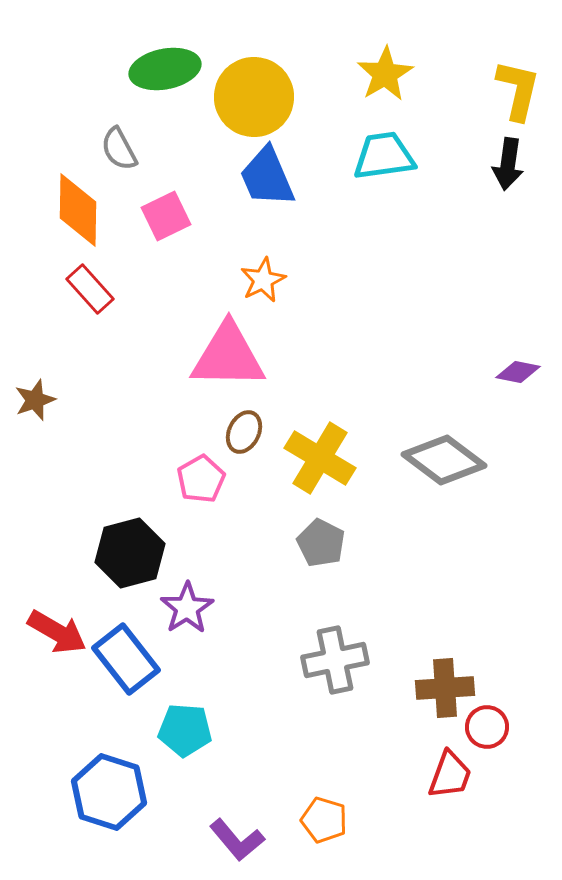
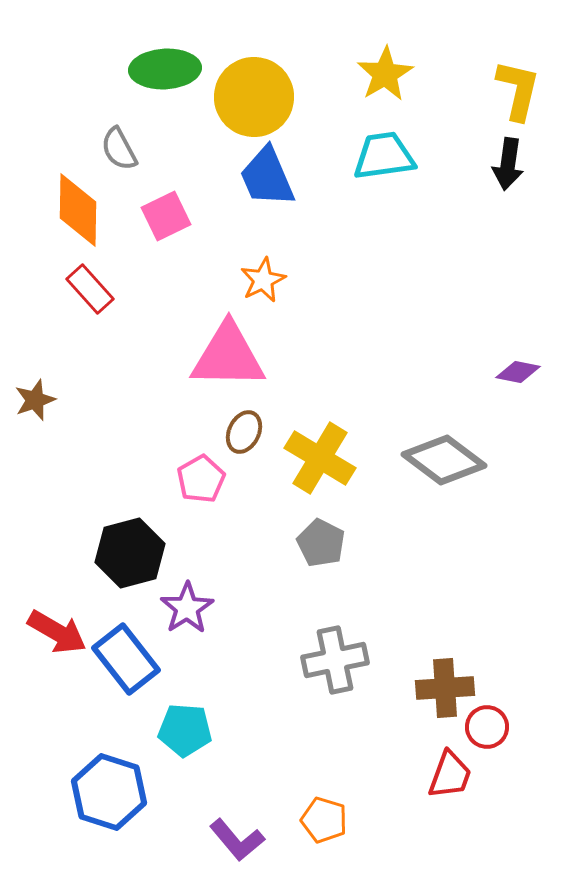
green ellipse: rotated 8 degrees clockwise
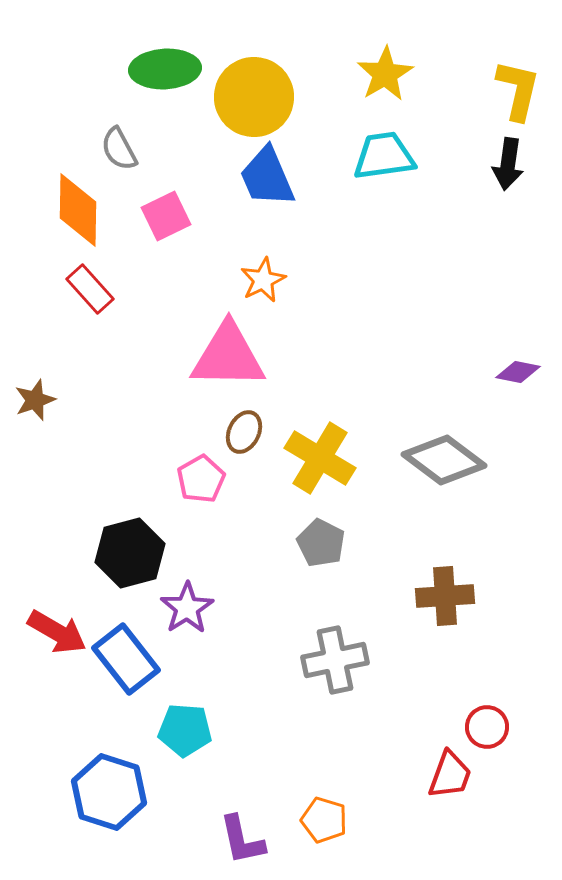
brown cross: moved 92 px up
purple L-shape: moved 5 px right; rotated 28 degrees clockwise
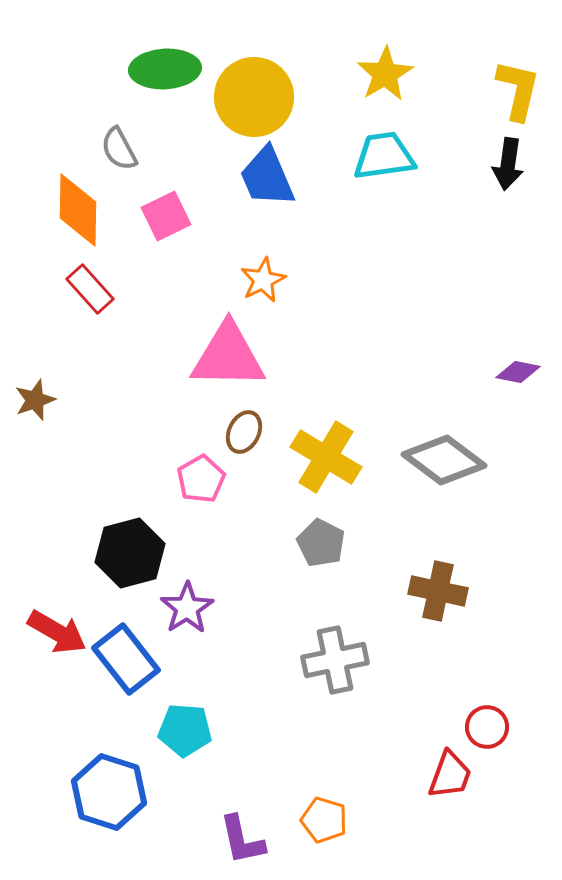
yellow cross: moved 6 px right, 1 px up
brown cross: moved 7 px left, 5 px up; rotated 16 degrees clockwise
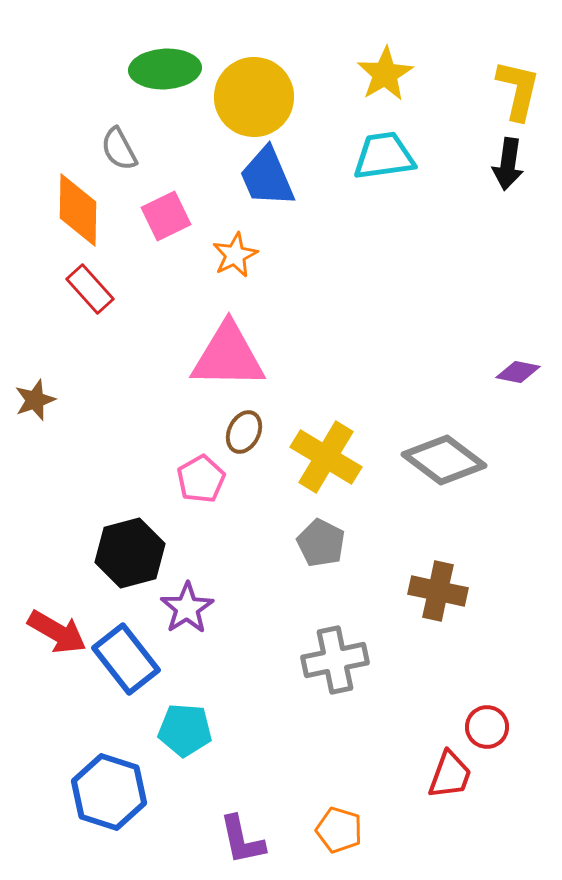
orange star: moved 28 px left, 25 px up
orange pentagon: moved 15 px right, 10 px down
